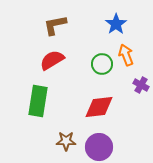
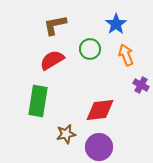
green circle: moved 12 px left, 15 px up
red diamond: moved 1 px right, 3 px down
brown star: moved 7 px up; rotated 12 degrees counterclockwise
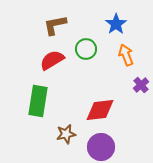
green circle: moved 4 px left
purple cross: rotated 21 degrees clockwise
purple circle: moved 2 px right
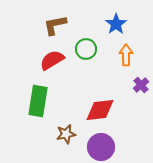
orange arrow: rotated 20 degrees clockwise
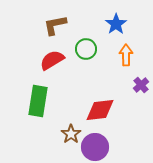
brown star: moved 5 px right; rotated 24 degrees counterclockwise
purple circle: moved 6 px left
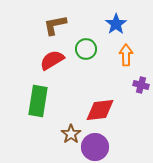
purple cross: rotated 35 degrees counterclockwise
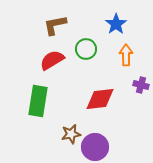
red diamond: moved 11 px up
brown star: rotated 24 degrees clockwise
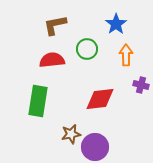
green circle: moved 1 px right
red semicircle: rotated 25 degrees clockwise
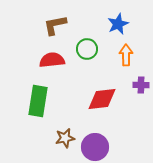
blue star: moved 2 px right; rotated 10 degrees clockwise
purple cross: rotated 14 degrees counterclockwise
red diamond: moved 2 px right
brown star: moved 6 px left, 4 px down
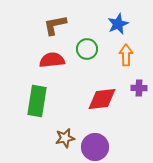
purple cross: moved 2 px left, 3 px down
green rectangle: moved 1 px left
